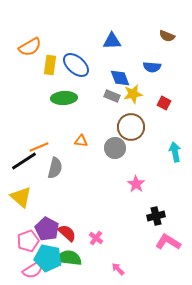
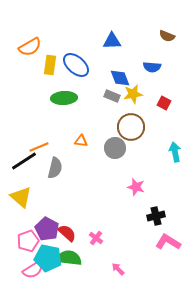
pink star: moved 3 px down; rotated 18 degrees counterclockwise
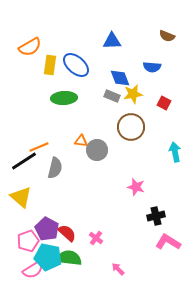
gray circle: moved 18 px left, 2 px down
cyan pentagon: moved 1 px up
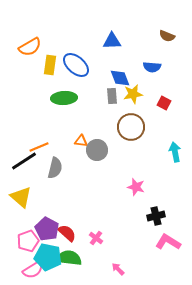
gray rectangle: rotated 63 degrees clockwise
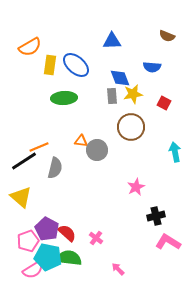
pink star: rotated 30 degrees clockwise
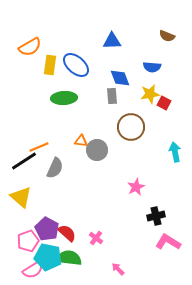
yellow star: moved 17 px right
gray semicircle: rotated 10 degrees clockwise
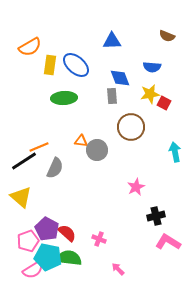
pink cross: moved 3 px right, 1 px down; rotated 16 degrees counterclockwise
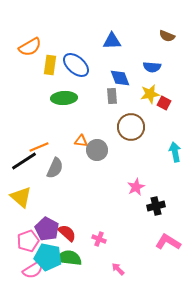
black cross: moved 10 px up
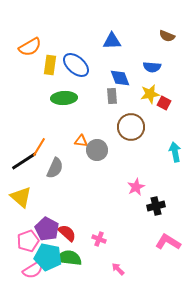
orange line: rotated 36 degrees counterclockwise
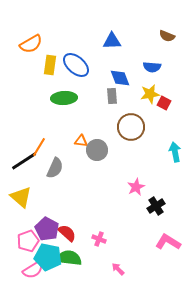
orange semicircle: moved 1 px right, 3 px up
black cross: rotated 18 degrees counterclockwise
